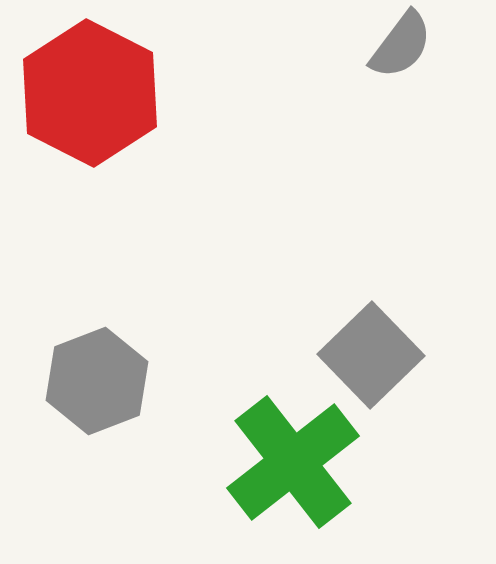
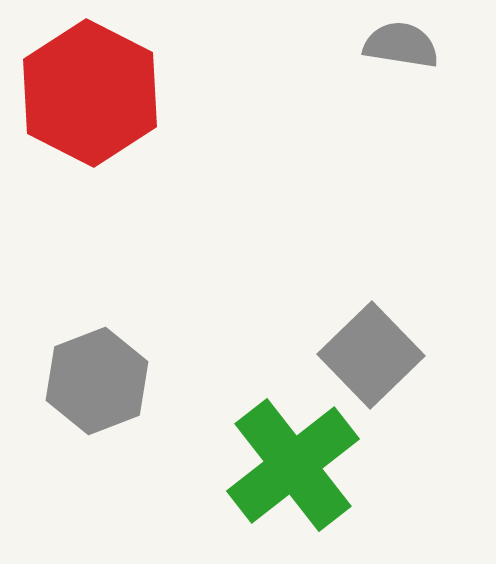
gray semicircle: rotated 118 degrees counterclockwise
green cross: moved 3 px down
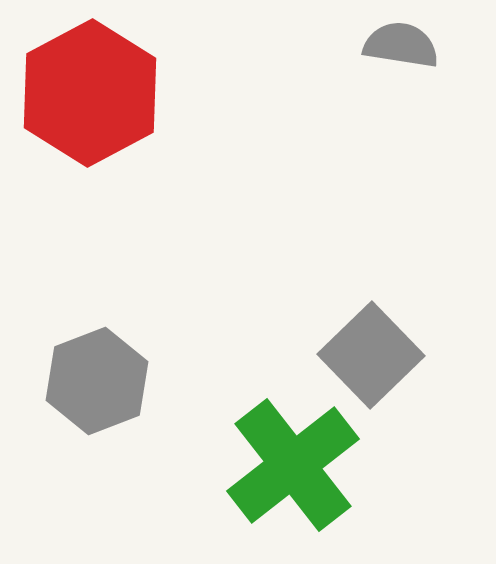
red hexagon: rotated 5 degrees clockwise
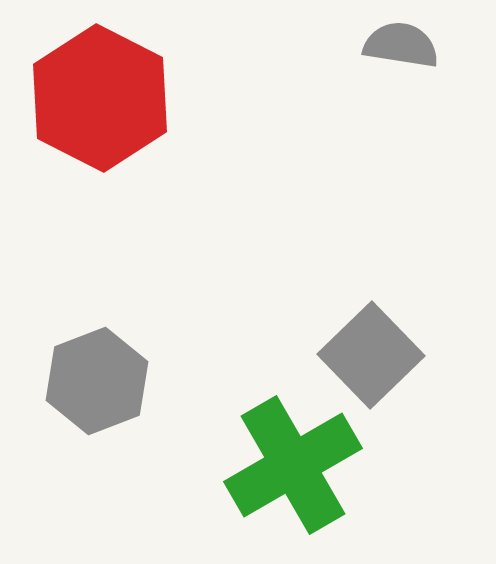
red hexagon: moved 10 px right, 5 px down; rotated 5 degrees counterclockwise
green cross: rotated 8 degrees clockwise
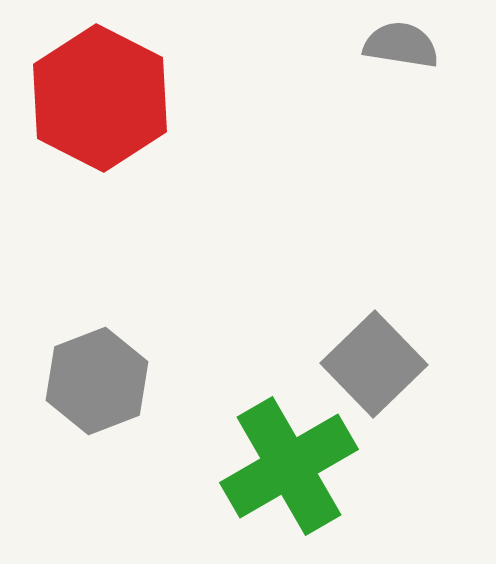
gray square: moved 3 px right, 9 px down
green cross: moved 4 px left, 1 px down
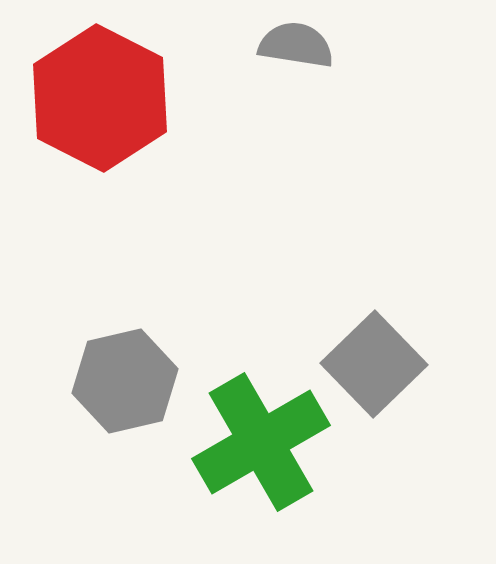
gray semicircle: moved 105 px left
gray hexagon: moved 28 px right; rotated 8 degrees clockwise
green cross: moved 28 px left, 24 px up
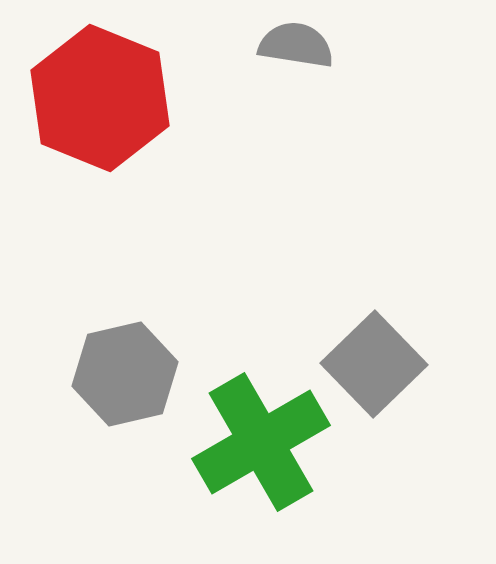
red hexagon: rotated 5 degrees counterclockwise
gray hexagon: moved 7 px up
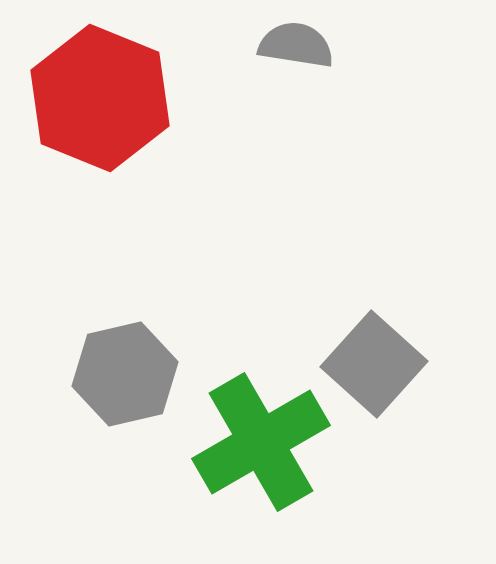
gray square: rotated 4 degrees counterclockwise
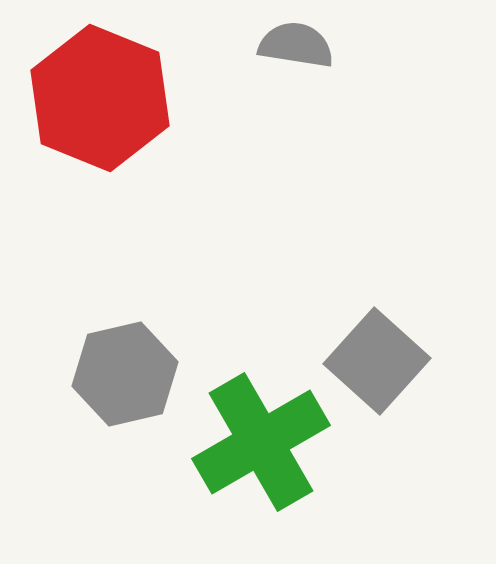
gray square: moved 3 px right, 3 px up
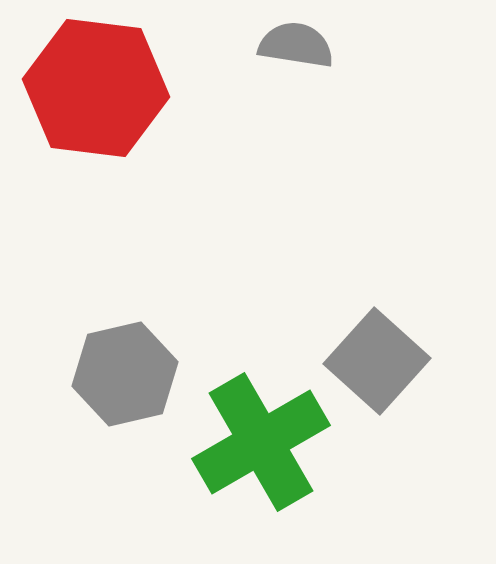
red hexagon: moved 4 px left, 10 px up; rotated 15 degrees counterclockwise
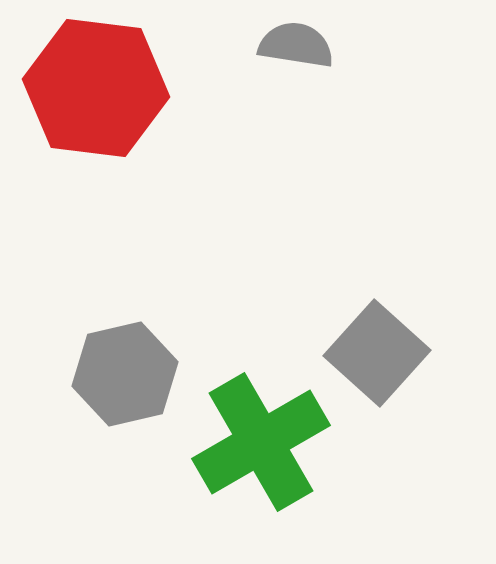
gray square: moved 8 px up
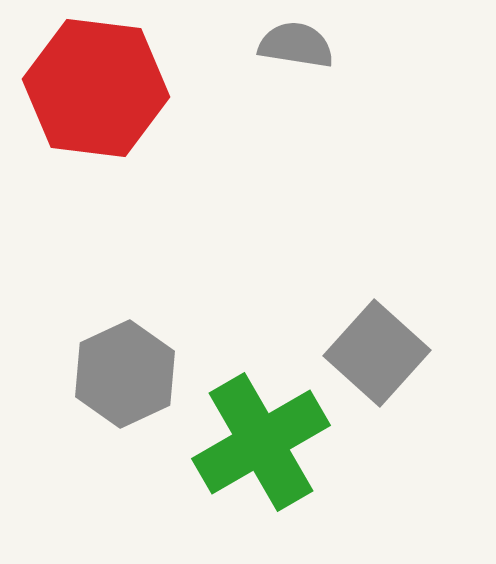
gray hexagon: rotated 12 degrees counterclockwise
